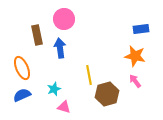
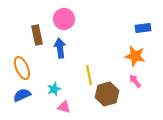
blue rectangle: moved 2 px right, 1 px up
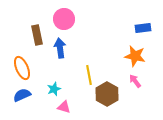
brown hexagon: rotated 15 degrees counterclockwise
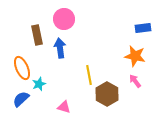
cyan star: moved 15 px left, 5 px up
blue semicircle: moved 1 px left, 4 px down; rotated 18 degrees counterclockwise
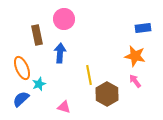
blue arrow: moved 5 px down; rotated 12 degrees clockwise
